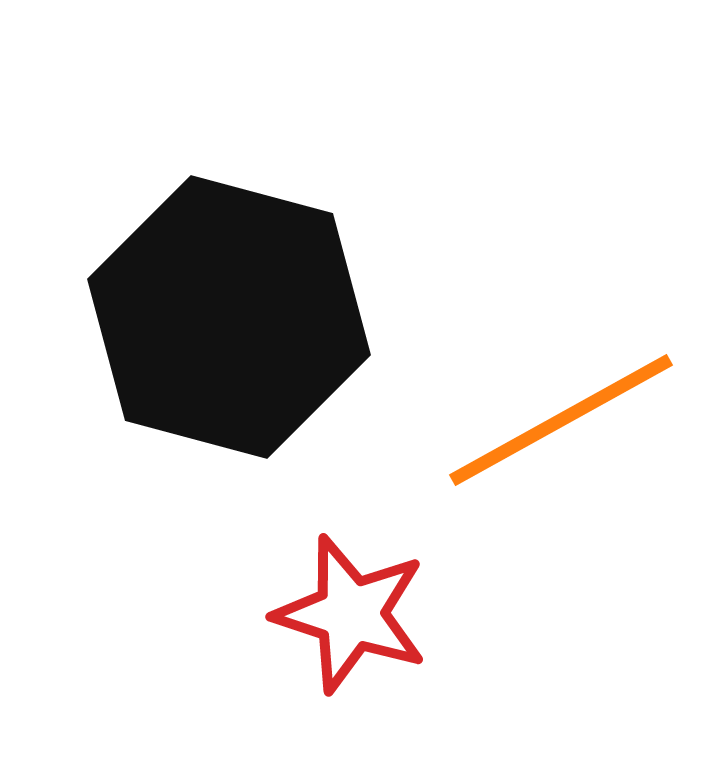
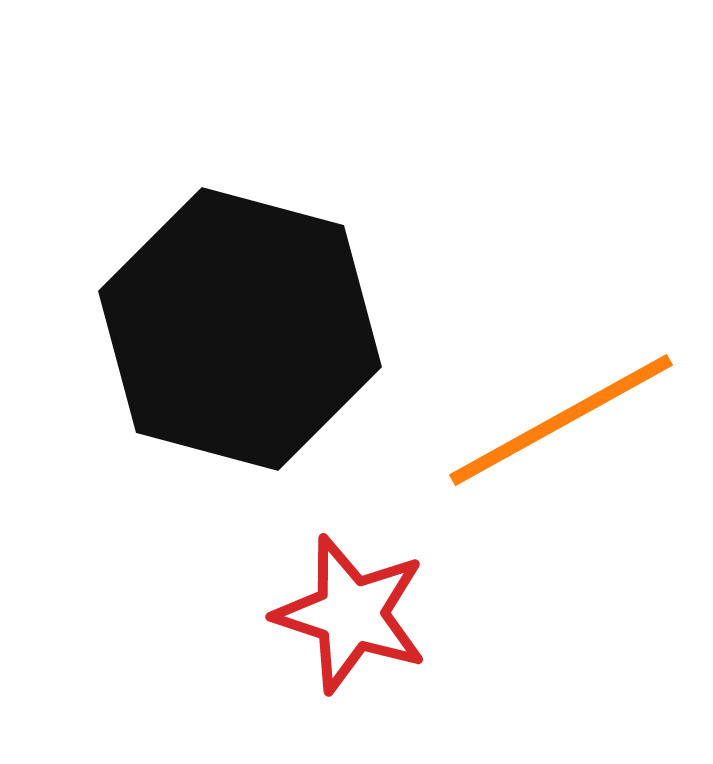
black hexagon: moved 11 px right, 12 px down
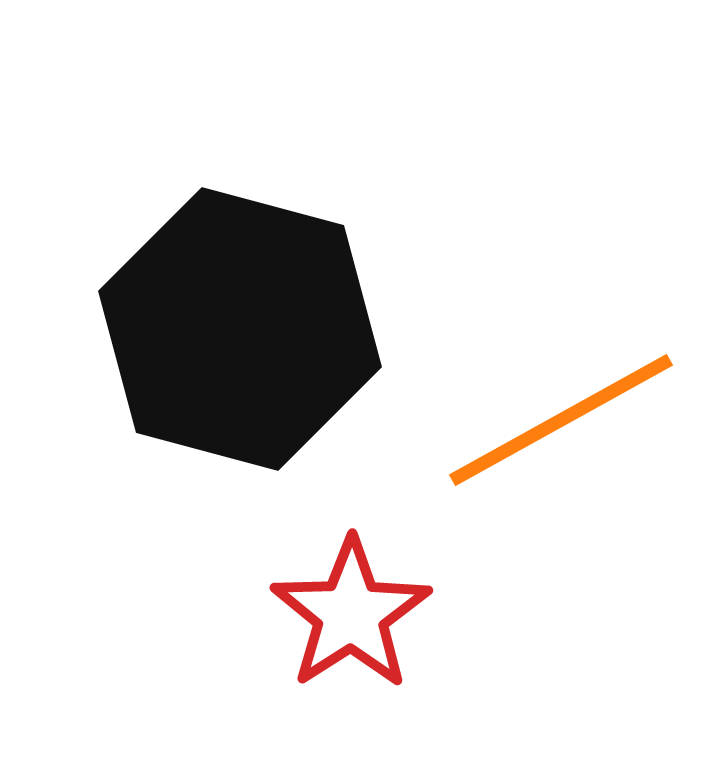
red star: rotated 21 degrees clockwise
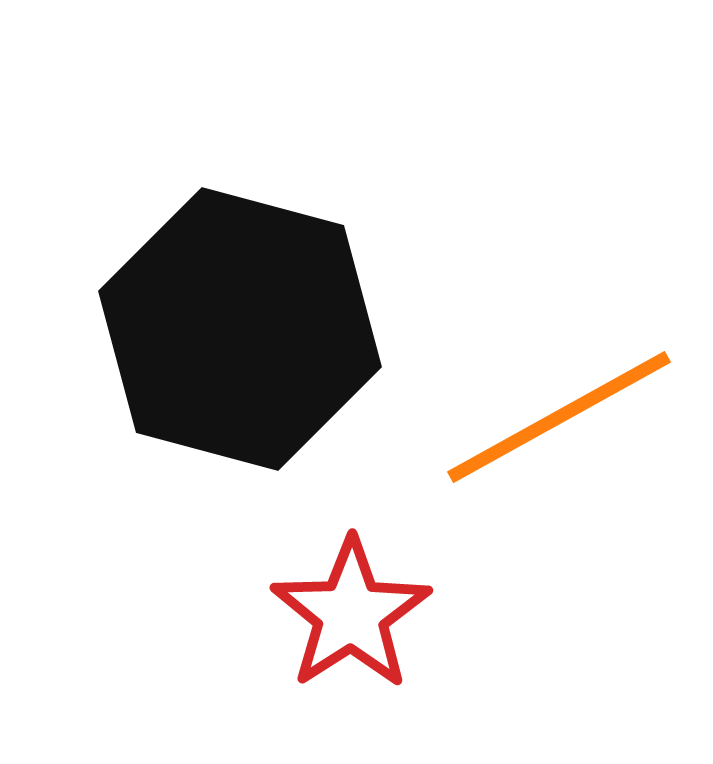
orange line: moved 2 px left, 3 px up
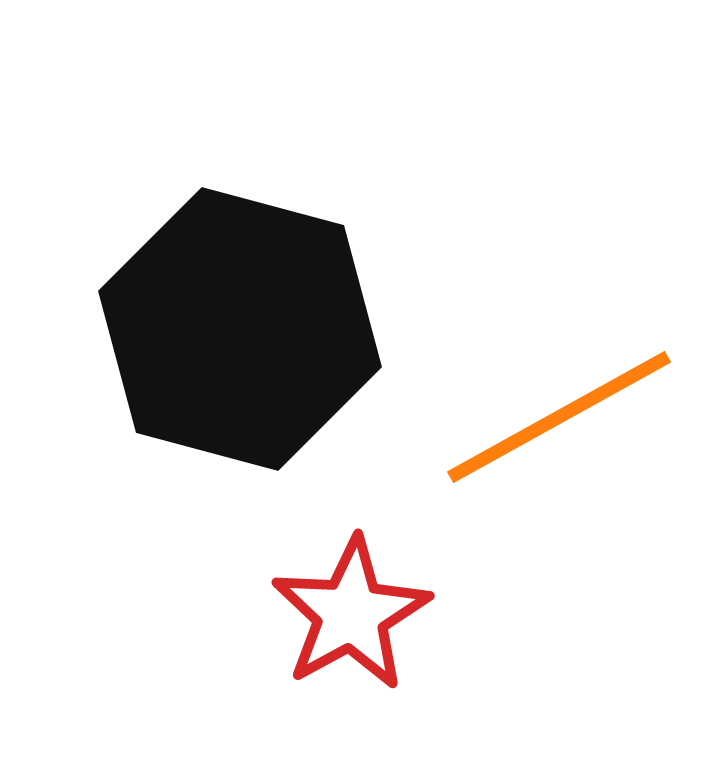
red star: rotated 4 degrees clockwise
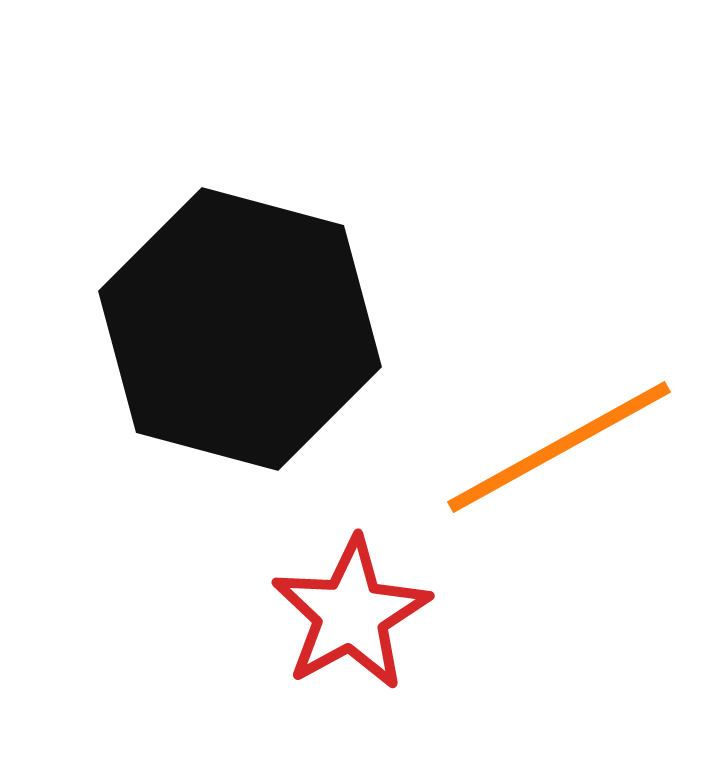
orange line: moved 30 px down
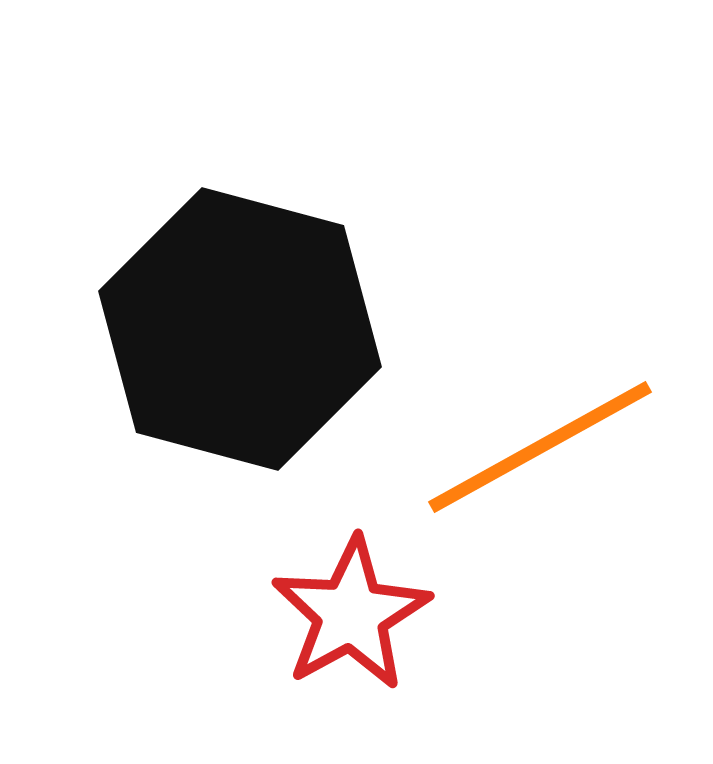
orange line: moved 19 px left
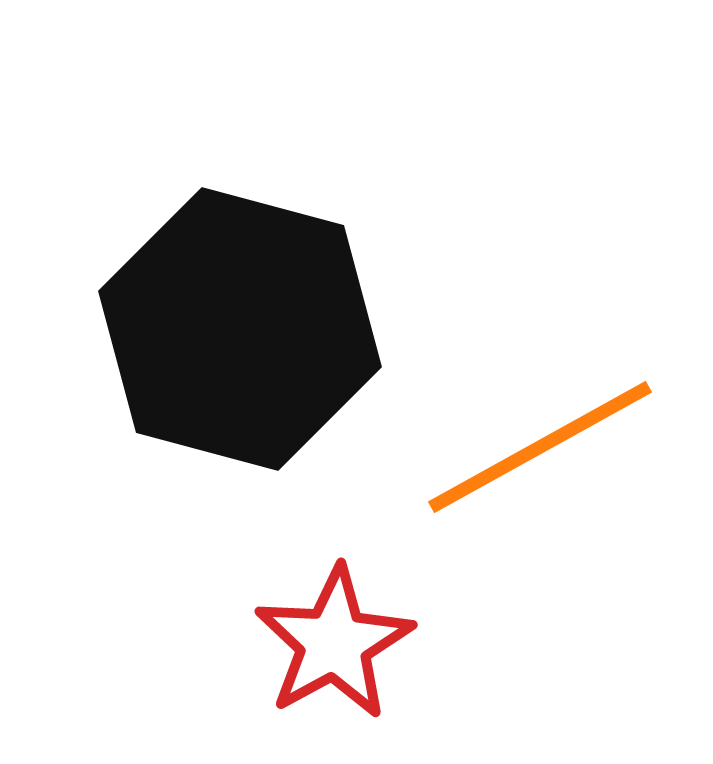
red star: moved 17 px left, 29 px down
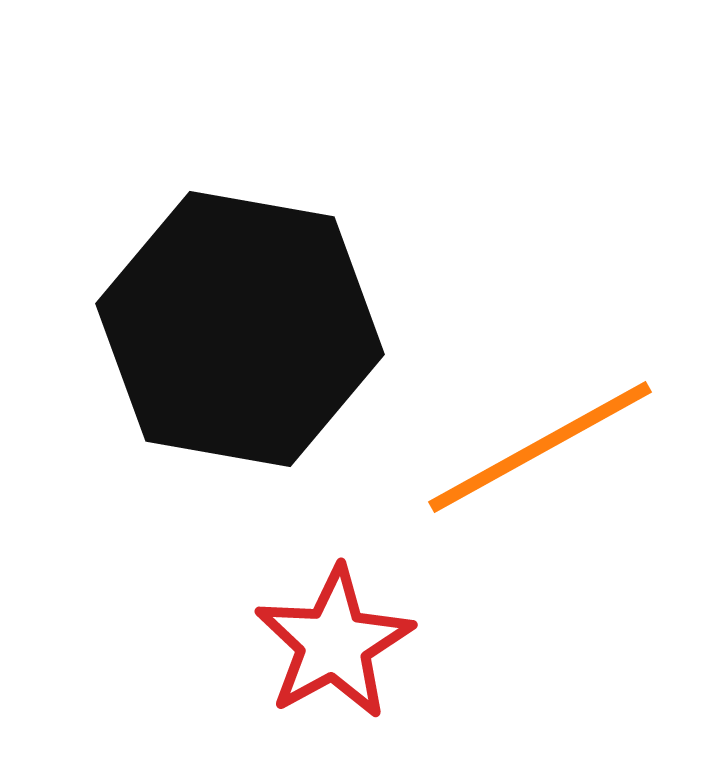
black hexagon: rotated 5 degrees counterclockwise
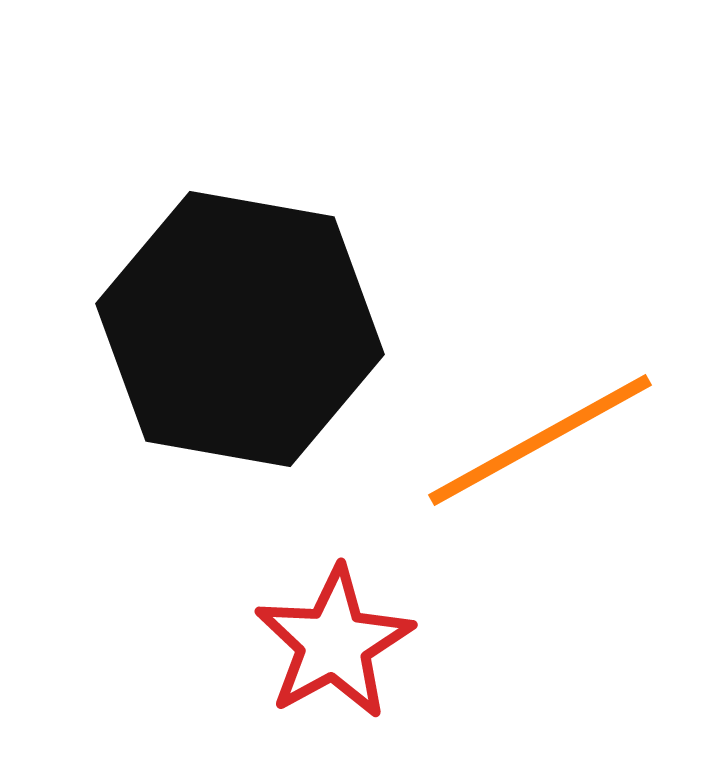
orange line: moved 7 px up
